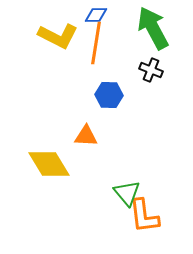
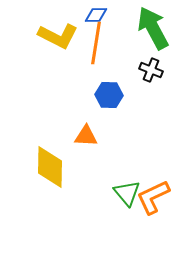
yellow diamond: moved 1 px right, 3 px down; rotated 33 degrees clockwise
orange L-shape: moved 9 px right, 19 px up; rotated 72 degrees clockwise
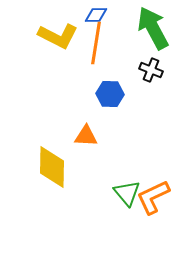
blue hexagon: moved 1 px right, 1 px up
yellow diamond: moved 2 px right
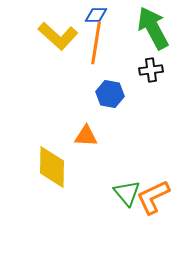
yellow L-shape: rotated 15 degrees clockwise
black cross: rotated 30 degrees counterclockwise
blue hexagon: rotated 8 degrees clockwise
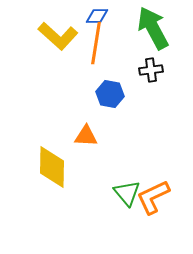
blue diamond: moved 1 px right, 1 px down
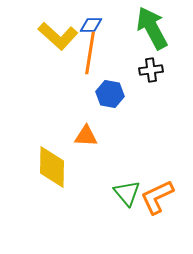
blue diamond: moved 6 px left, 9 px down
green arrow: moved 1 px left
orange line: moved 6 px left, 10 px down
orange L-shape: moved 4 px right
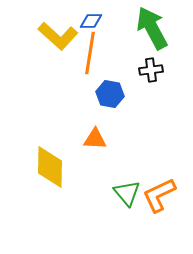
blue diamond: moved 4 px up
orange triangle: moved 9 px right, 3 px down
yellow diamond: moved 2 px left
orange L-shape: moved 2 px right, 2 px up
